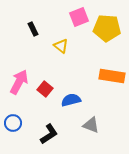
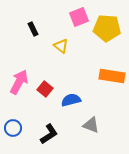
blue circle: moved 5 px down
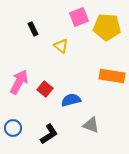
yellow pentagon: moved 1 px up
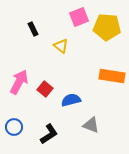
blue circle: moved 1 px right, 1 px up
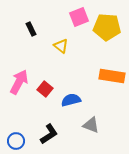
black rectangle: moved 2 px left
blue circle: moved 2 px right, 14 px down
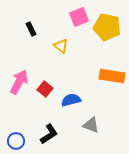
yellow pentagon: rotated 8 degrees clockwise
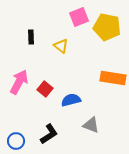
black rectangle: moved 8 px down; rotated 24 degrees clockwise
orange rectangle: moved 1 px right, 2 px down
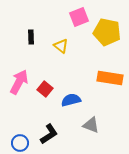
yellow pentagon: moved 5 px down
orange rectangle: moved 3 px left
blue circle: moved 4 px right, 2 px down
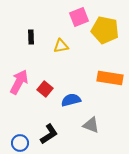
yellow pentagon: moved 2 px left, 2 px up
yellow triangle: rotated 49 degrees counterclockwise
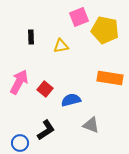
black L-shape: moved 3 px left, 4 px up
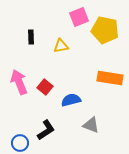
pink arrow: rotated 50 degrees counterclockwise
red square: moved 2 px up
